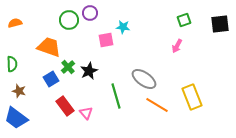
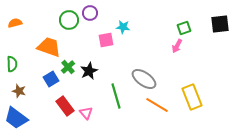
green square: moved 8 px down
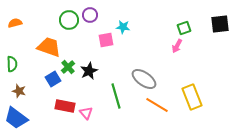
purple circle: moved 2 px down
blue square: moved 2 px right
red rectangle: rotated 42 degrees counterclockwise
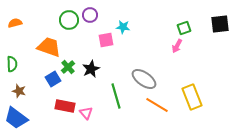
black star: moved 2 px right, 2 px up
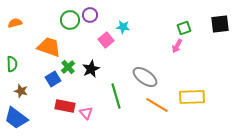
green circle: moved 1 px right
pink square: rotated 28 degrees counterclockwise
gray ellipse: moved 1 px right, 2 px up
brown star: moved 2 px right
yellow rectangle: rotated 70 degrees counterclockwise
